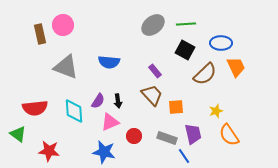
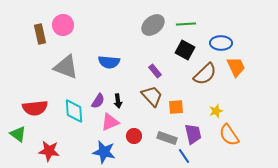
brown trapezoid: moved 1 px down
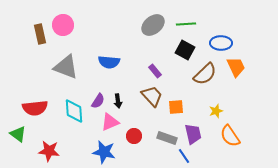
orange semicircle: moved 1 px right, 1 px down
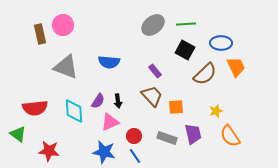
blue line: moved 49 px left
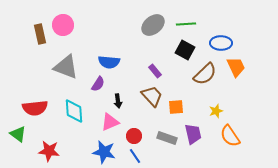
purple semicircle: moved 17 px up
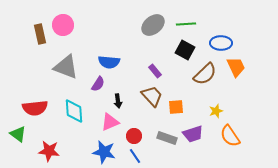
purple trapezoid: rotated 85 degrees clockwise
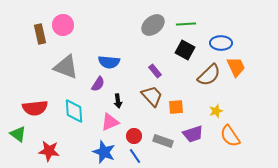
brown semicircle: moved 4 px right, 1 px down
gray rectangle: moved 4 px left, 3 px down
blue star: rotated 10 degrees clockwise
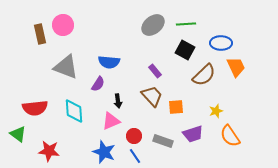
brown semicircle: moved 5 px left
pink triangle: moved 1 px right, 1 px up
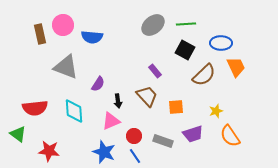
blue semicircle: moved 17 px left, 25 px up
brown trapezoid: moved 5 px left
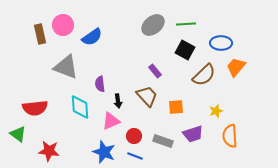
blue semicircle: rotated 40 degrees counterclockwise
orange trapezoid: rotated 115 degrees counterclockwise
purple semicircle: moved 2 px right; rotated 140 degrees clockwise
cyan diamond: moved 6 px right, 4 px up
orange semicircle: rotated 30 degrees clockwise
blue line: rotated 35 degrees counterclockwise
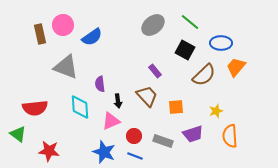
green line: moved 4 px right, 2 px up; rotated 42 degrees clockwise
